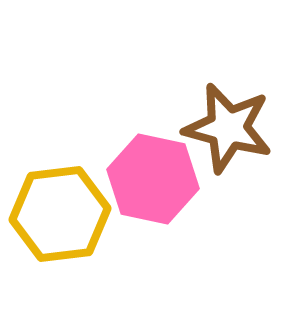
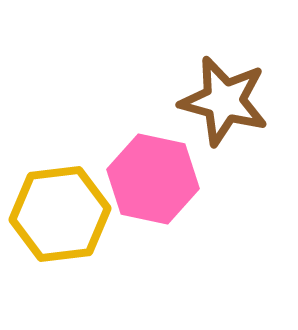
brown star: moved 4 px left, 27 px up
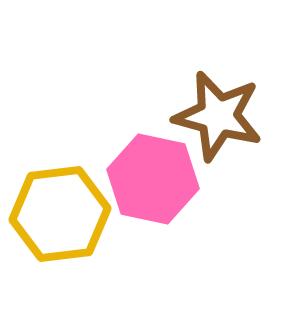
brown star: moved 6 px left, 15 px down
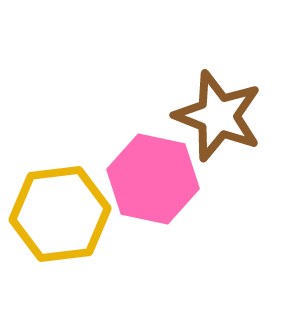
brown star: rotated 6 degrees clockwise
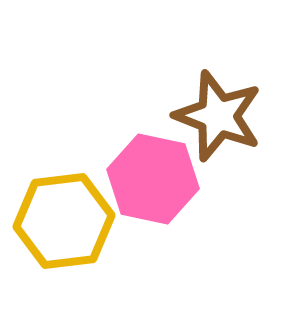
yellow hexagon: moved 4 px right, 7 px down
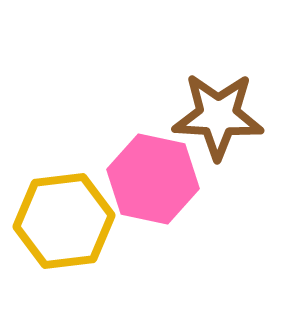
brown star: rotated 18 degrees counterclockwise
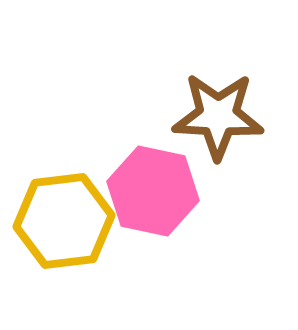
pink hexagon: moved 12 px down
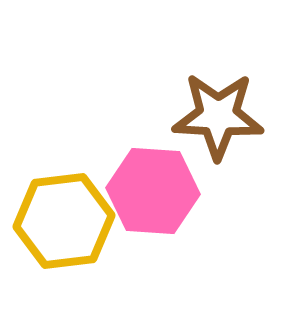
pink hexagon: rotated 8 degrees counterclockwise
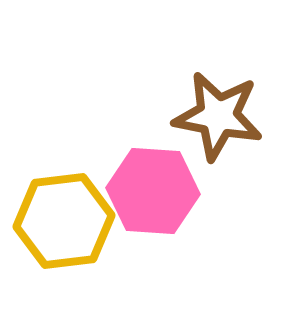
brown star: rotated 8 degrees clockwise
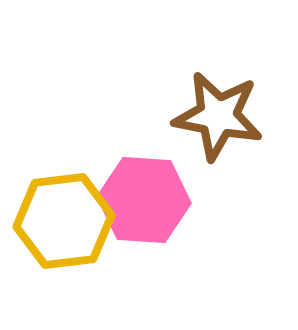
pink hexagon: moved 9 px left, 9 px down
